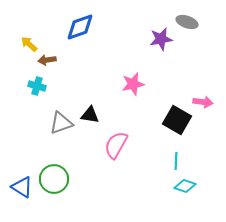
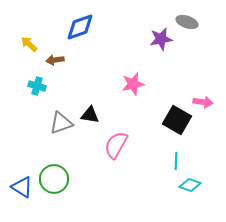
brown arrow: moved 8 px right
cyan diamond: moved 5 px right, 1 px up
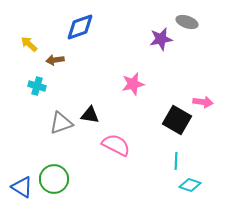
pink semicircle: rotated 88 degrees clockwise
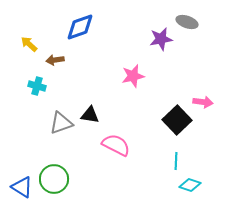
pink star: moved 8 px up
black square: rotated 16 degrees clockwise
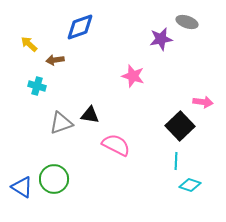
pink star: rotated 30 degrees clockwise
black square: moved 3 px right, 6 px down
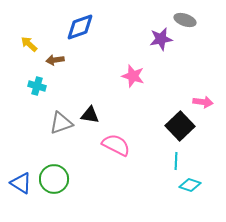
gray ellipse: moved 2 px left, 2 px up
blue triangle: moved 1 px left, 4 px up
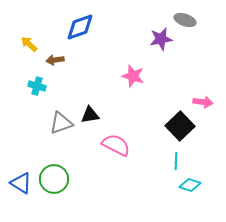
black triangle: rotated 18 degrees counterclockwise
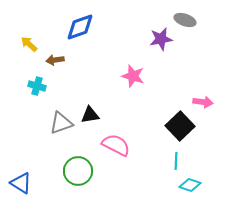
green circle: moved 24 px right, 8 px up
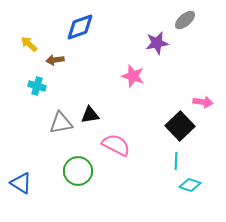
gray ellipse: rotated 60 degrees counterclockwise
purple star: moved 4 px left, 4 px down
gray triangle: rotated 10 degrees clockwise
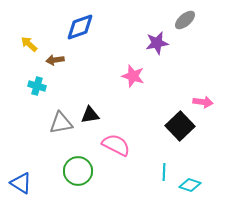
cyan line: moved 12 px left, 11 px down
